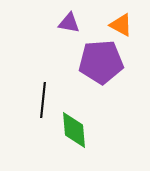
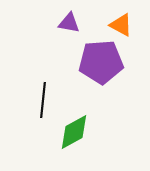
green diamond: moved 2 px down; rotated 66 degrees clockwise
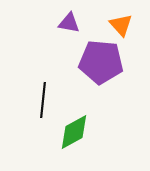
orange triangle: rotated 20 degrees clockwise
purple pentagon: rotated 9 degrees clockwise
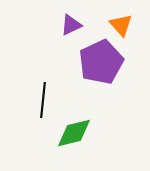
purple triangle: moved 2 px right, 2 px down; rotated 35 degrees counterclockwise
purple pentagon: rotated 30 degrees counterclockwise
green diamond: moved 1 px down; rotated 15 degrees clockwise
